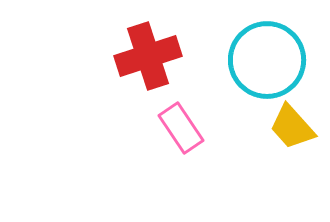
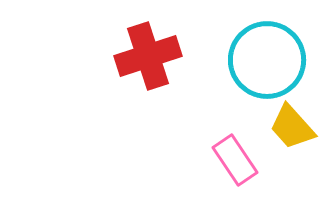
pink rectangle: moved 54 px right, 32 px down
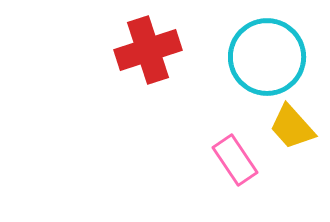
red cross: moved 6 px up
cyan circle: moved 3 px up
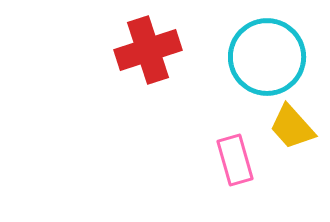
pink rectangle: rotated 18 degrees clockwise
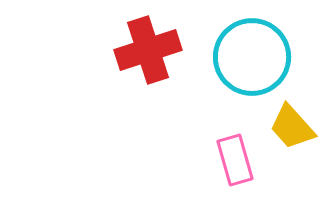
cyan circle: moved 15 px left
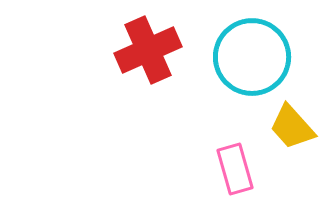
red cross: rotated 6 degrees counterclockwise
pink rectangle: moved 9 px down
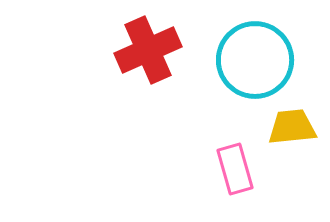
cyan circle: moved 3 px right, 3 px down
yellow trapezoid: rotated 126 degrees clockwise
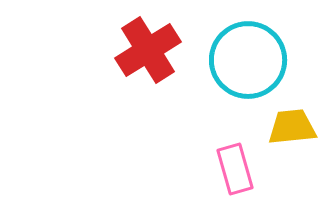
red cross: rotated 8 degrees counterclockwise
cyan circle: moved 7 px left
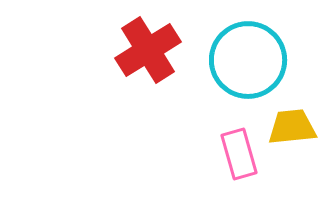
pink rectangle: moved 4 px right, 15 px up
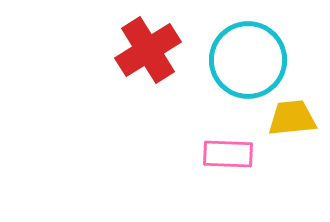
yellow trapezoid: moved 9 px up
pink rectangle: moved 11 px left; rotated 72 degrees counterclockwise
